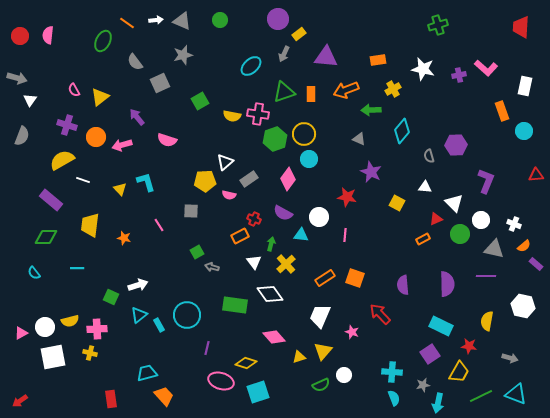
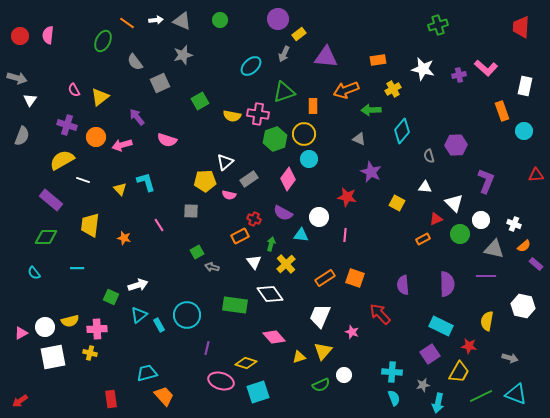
orange rectangle at (311, 94): moved 2 px right, 12 px down
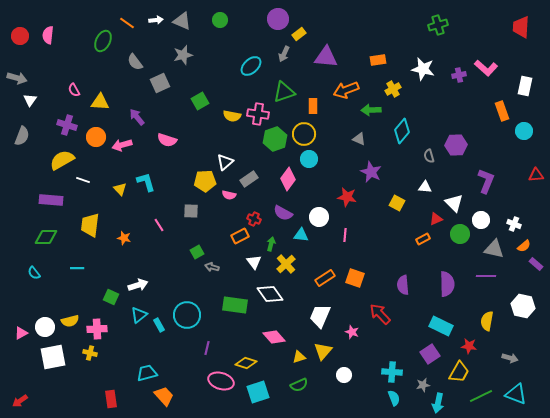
yellow triangle at (100, 97): moved 5 px down; rotated 42 degrees clockwise
purple rectangle at (51, 200): rotated 35 degrees counterclockwise
green semicircle at (321, 385): moved 22 px left
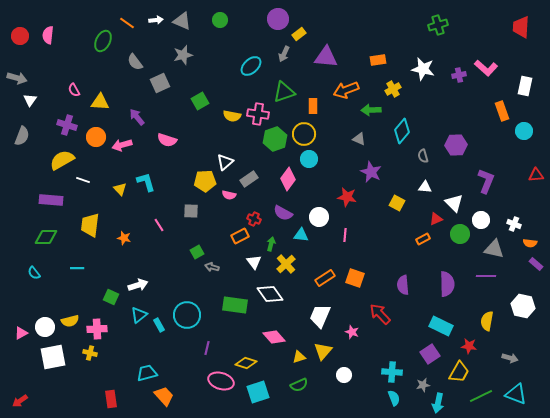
gray semicircle at (429, 156): moved 6 px left
orange semicircle at (524, 246): moved 6 px right, 3 px up; rotated 48 degrees clockwise
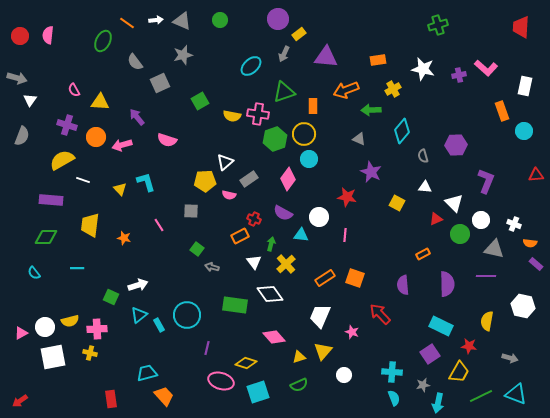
orange rectangle at (423, 239): moved 15 px down
green square at (197, 252): moved 3 px up; rotated 24 degrees counterclockwise
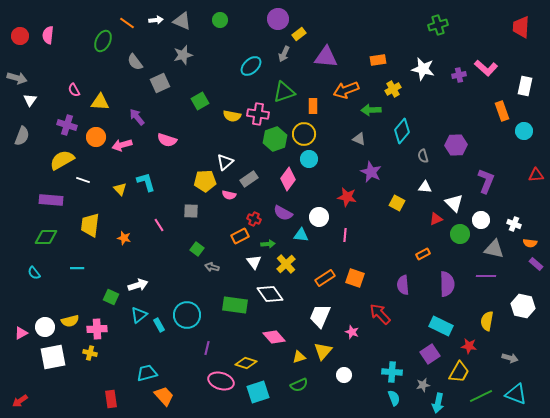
green arrow at (271, 244): moved 3 px left; rotated 72 degrees clockwise
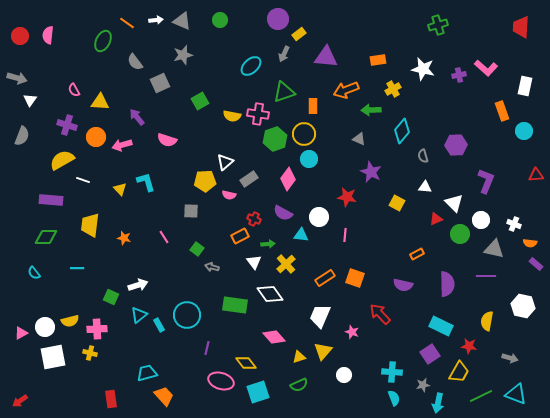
pink line at (159, 225): moved 5 px right, 12 px down
orange rectangle at (423, 254): moved 6 px left
purple semicircle at (403, 285): rotated 72 degrees counterclockwise
yellow diamond at (246, 363): rotated 35 degrees clockwise
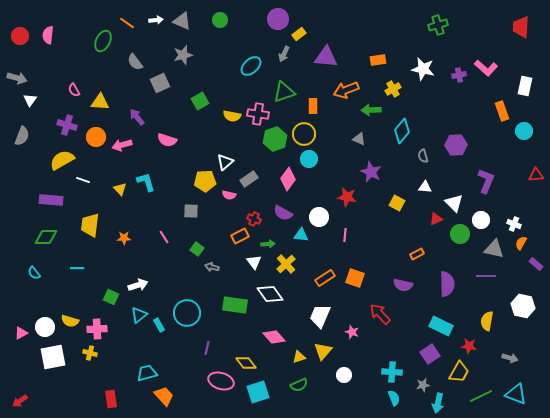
orange star at (124, 238): rotated 16 degrees counterclockwise
orange semicircle at (530, 243): moved 9 px left; rotated 112 degrees clockwise
cyan circle at (187, 315): moved 2 px up
yellow semicircle at (70, 321): rotated 30 degrees clockwise
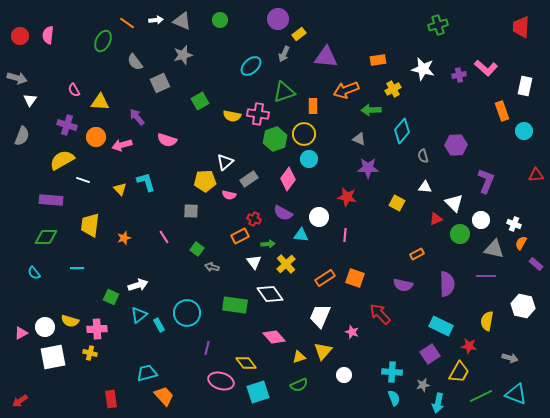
purple star at (371, 172): moved 3 px left, 4 px up; rotated 25 degrees counterclockwise
orange star at (124, 238): rotated 16 degrees counterclockwise
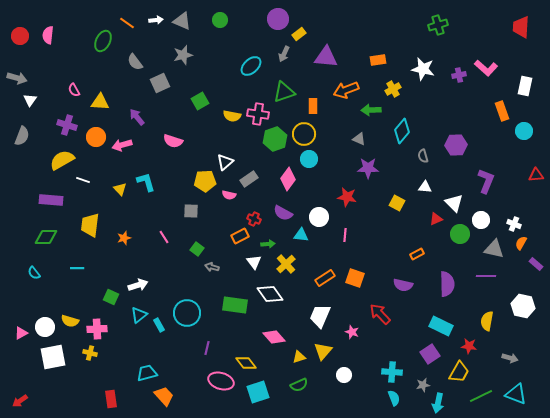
pink semicircle at (167, 140): moved 6 px right, 1 px down
